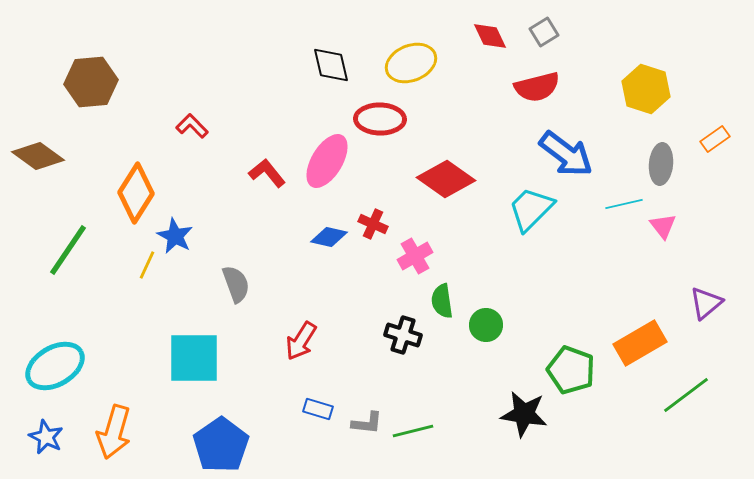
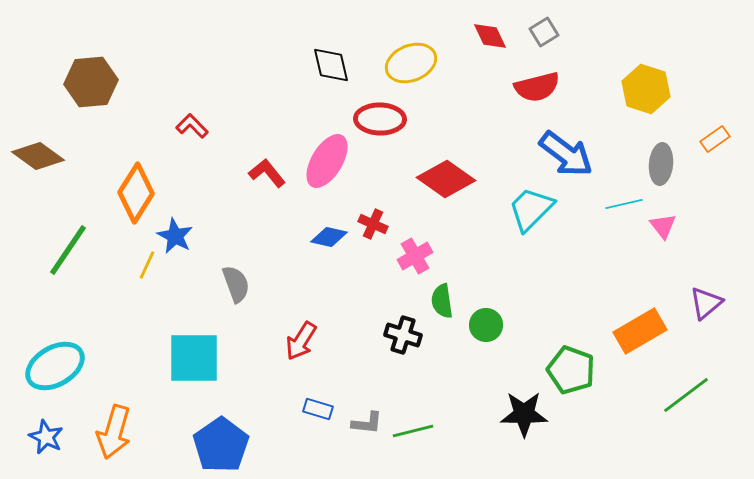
orange rectangle at (640, 343): moved 12 px up
black star at (524, 414): rotated 9 degrees counterclockwise
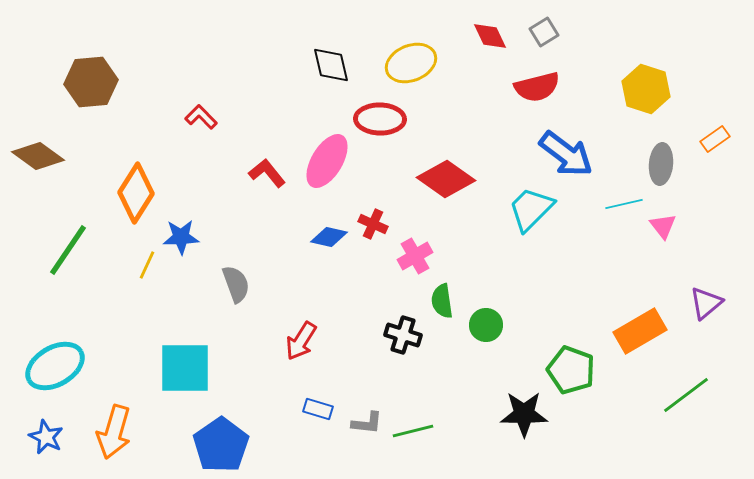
red L-shape at (192, 126): moved 9 px right, 9 px up
blue star at (175, 236): moved 6 px right, 1 px down; rotated 30 degrees counterclockwise
cyan square at (194, 358): moved 9 px left, 10 px down
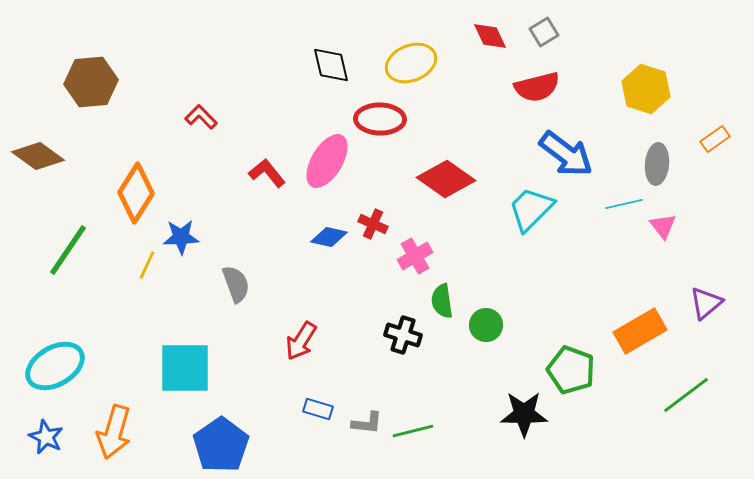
gray ellipse at (661, 164): moved 4 px left
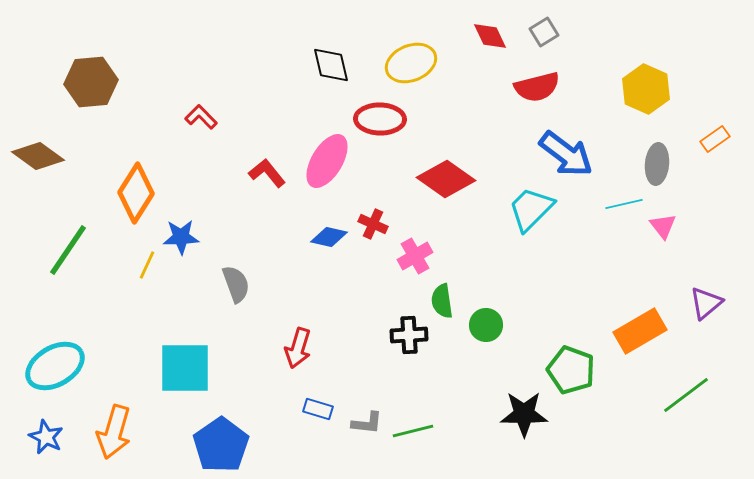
yellow hexagon at (646, 89): rotated 6 degrees clockwise
black cross at (403, 335): moved 6 px right; rotated 21 degrees counterclockwise
red arrow at (301, 341): moved 3 px left, 7 px down; rotated 15 degrees counterclockwise
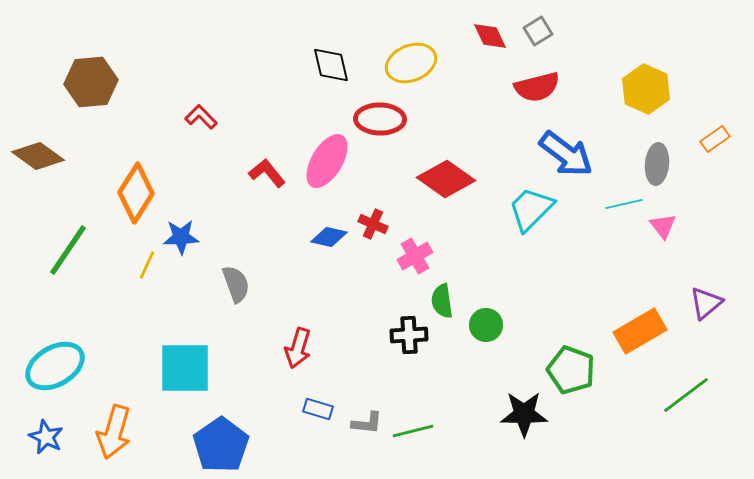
gray square at (544, 32): moved 6 px left, 1 px up
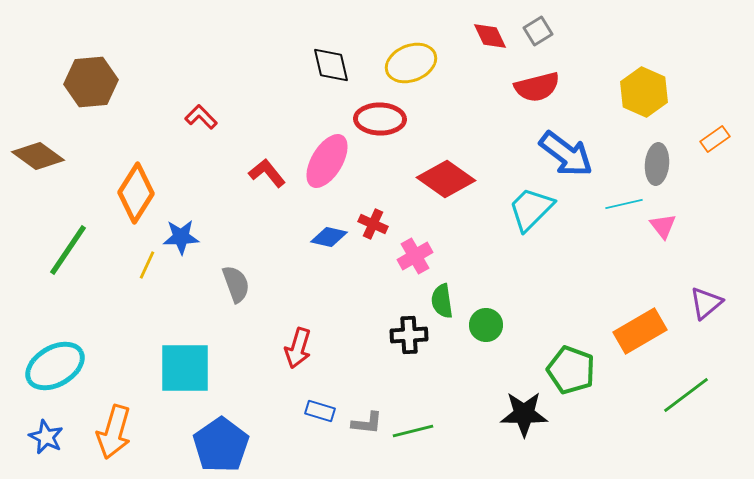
yellow hexagon at (646, 89): moved 2 px left, 3 px down
blue rectangle at (318, 409): moved 2 px right, 2 px down
